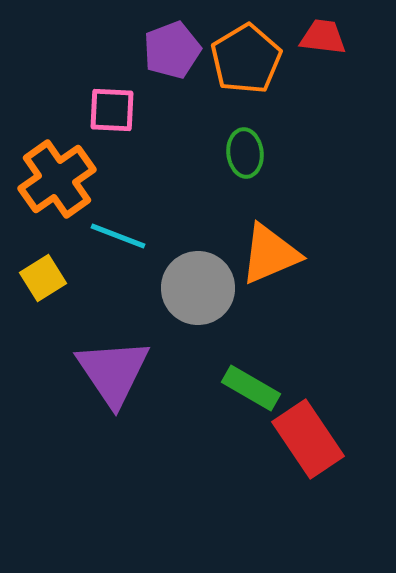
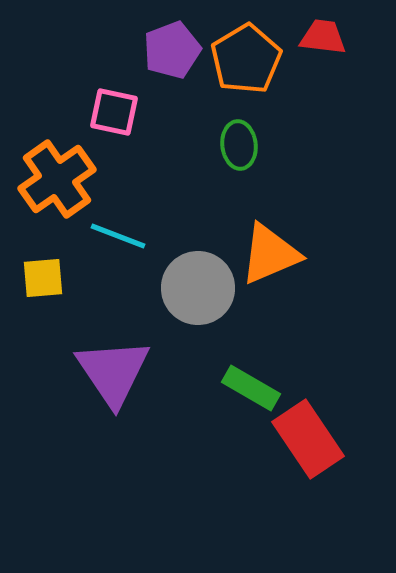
pink square: moved 2 px right, 2 px down; rotated 9 degrees clockwise
green ellipse: moved 6 px left, 8 px up
yellow square: rotated 27 degrees clockwise
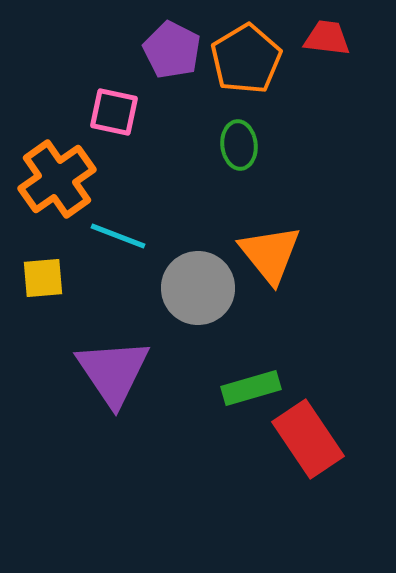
red trapezoid: moved 4 px right, 1 px down
purple pentagon: rotated 24 degrees counterclockwise
orange triangle: rotated 46 degrees counterclockwise
green rectangle: rotated 46 degrees counterclockwise
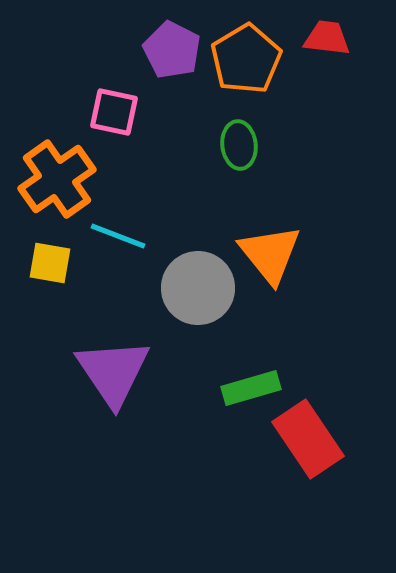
yellow square: moved 7 px right, 15 px up; rotated 15 degrees clockwise
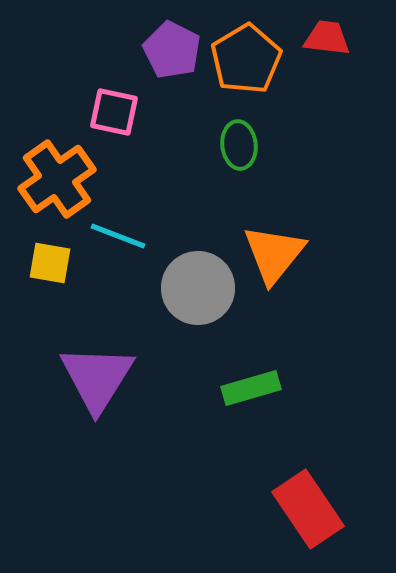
orange triangle: moved 4 px right; rotated 18 degrees clockwise
purple triangle: moved 16 px left, 6 px down; rotated 6 degrees clockwise
red rectangle: moved 70 px down
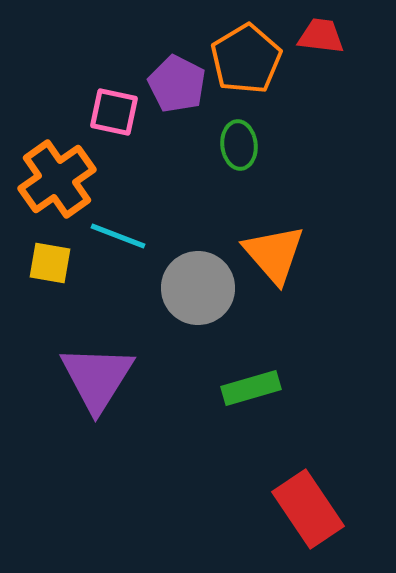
red trapezoid: moved 6 px left, 2 px up
purple pentagon: moved 5 px right, 34 px down
orange triangle: rotated 20 degrees counterclockwise
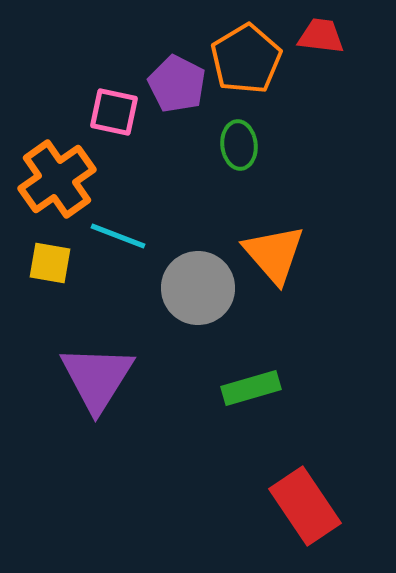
red rectangle: moved 3 px left, 3 px up
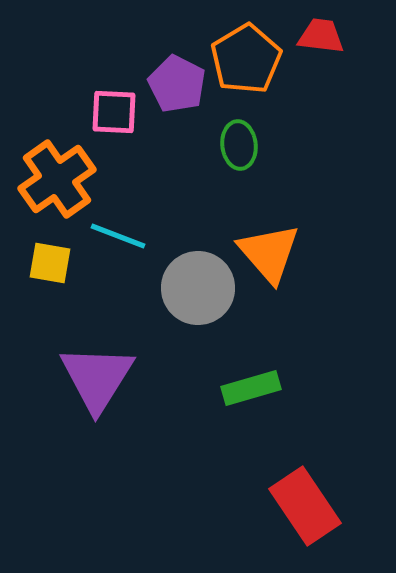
pink square: rotated 9 degrees counterclockwise
orange triangle: moved 5 px left, 1 px up
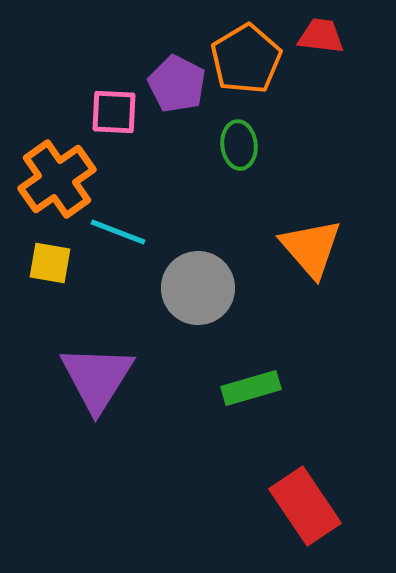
cyan line: moved 4 px up
orange triangle: moved 42 px right, 5 px up
